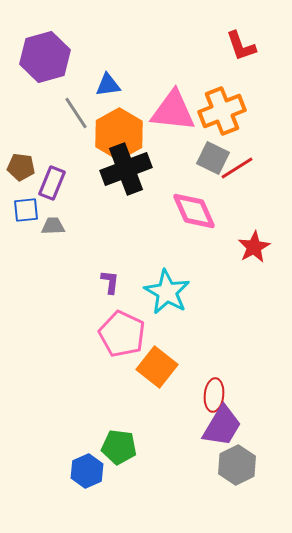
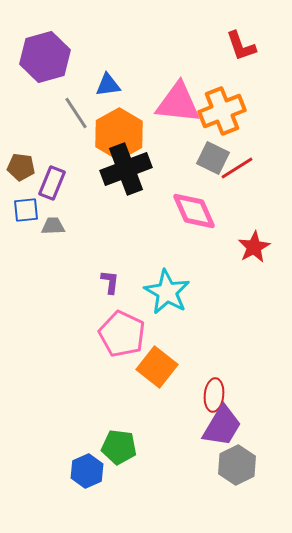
pink triangle: moved 5 px right, 8 px up
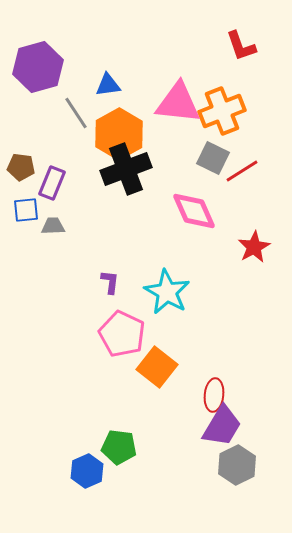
purple hexagon: moved 7 px left, 10 px down
red line: moved 5 px right, 3 px down
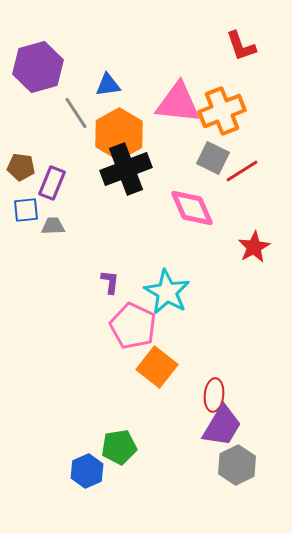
pink diamond: moved 2 px left, 3 px up
pink pentagon: moved 11 px right, 8 px up
green pentagon: rotated 16 degrees counterclockwise
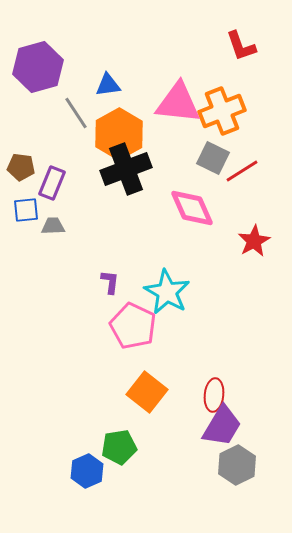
red star: moved 6 px up
orange square: moved 10 px left, 25 px down
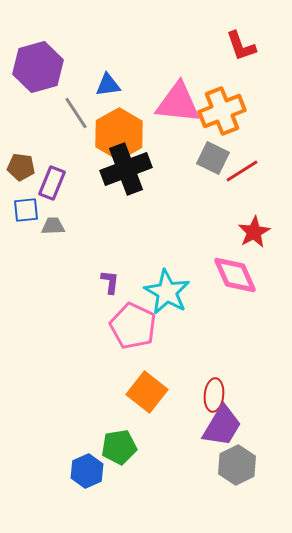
pink diamond: moved 43 px right, 67 px down
red star: moved 9 px up
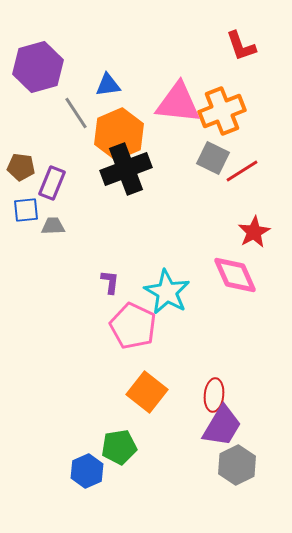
orange hexagon: rotated 6 degrees clockwise
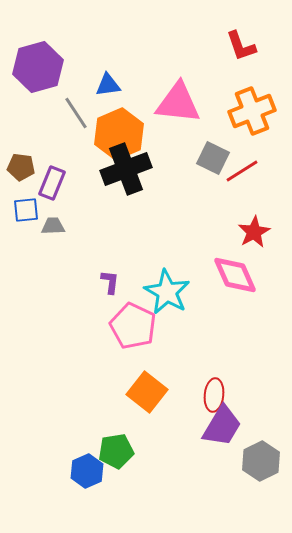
orange cross: moved 30 px right
green pentagon: moved 3 px left, 4 px down
gray hexagon: moved 24 px right, 4 px up
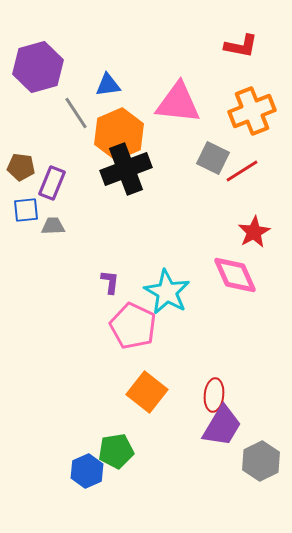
red L-shape: rotated 60 degrees counterclockwise
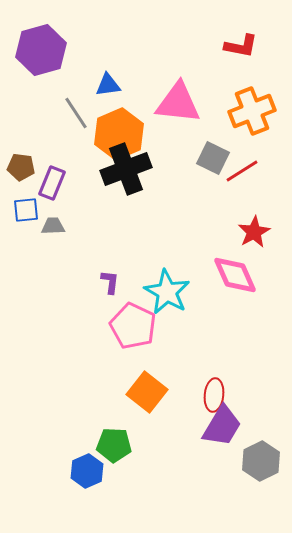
purple hexagon: moved 3 px right, 17 px up
green pentagon: moved 2 px left, 6 px up; rotated 12 degrees clockwise
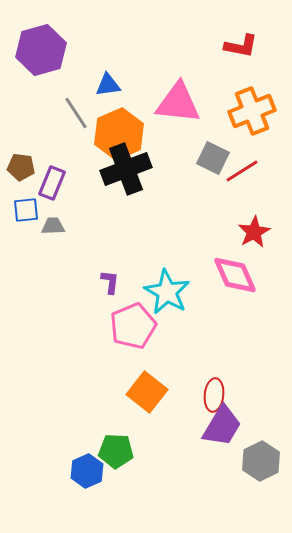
pink pentagon: rotated 24 degrees clockwise
green pentagon: moved 2 px right, 6 px down
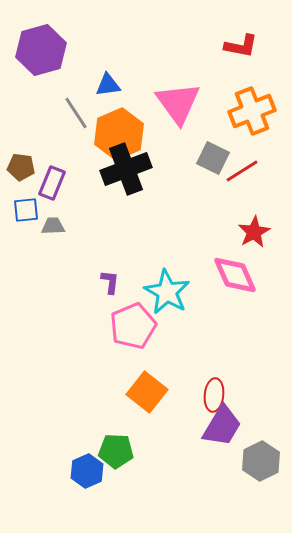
pink triangle: rotated 48 degrees clockwise
